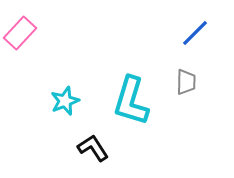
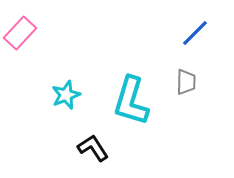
cyan star: moved 1 px right, 6 px up
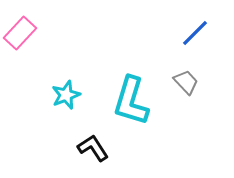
gray trapezoid: rotated 44 degrees counterclockwise
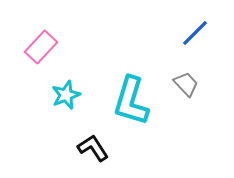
pink rectangle: moved 21 px right, 14 px down
gray trapezoid: moved 2 px down
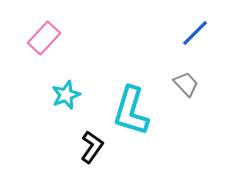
pink rectangle: moved 3 px right, 9 px up
cyan L-shape: moved 10 px down
black L-shape: moved 1 px left, 1 px up; rotated 68 degrees clockwise
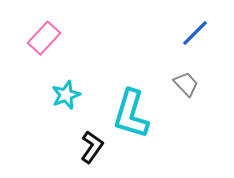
cyan L-shape: moved 3 px down
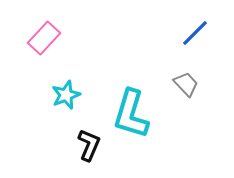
black L-shape: moved 3 px left, 2 px up; rotated 12 degrees counterclockwise
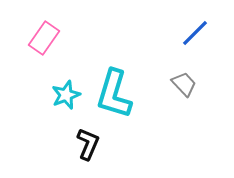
pink rectangle: rotated 8 degrees counterclockwise
gray trapezoid: moved 2 px left
cyan L-shape: moved 17 px left, 20 px up
black L-shape: moved 1 px left, 1 px up
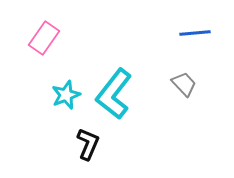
blue line: rotated 40 degrees clockwise
cyan L-shape: rotated 21 degrees clockwise
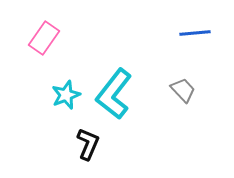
gray trapezoid: moved 1 px left, 6 px down
